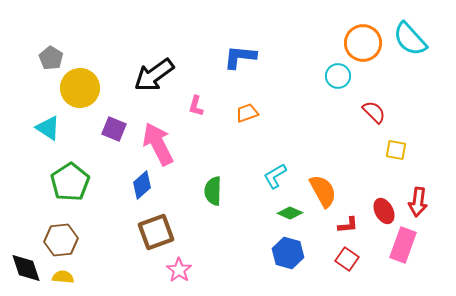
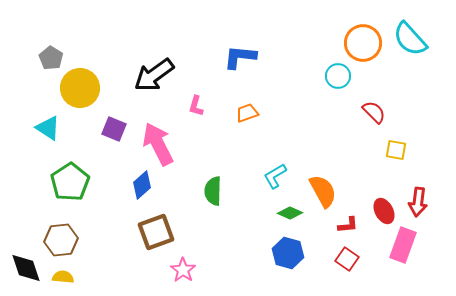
pink star: moved 4 px right
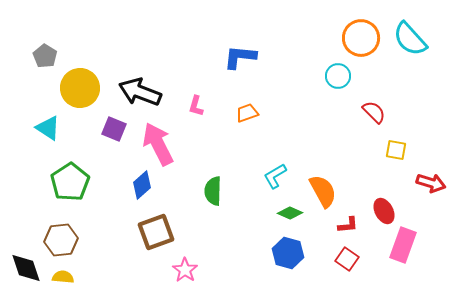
orange circle: moved 2 px left, 5 px up
gray pentagon: moved 6 px left, 2 px up
black arrow: moved 14 px left, 17 px down; rotated 57 degrees clockwise
red arrow: moved 13 px right, 19 px up; rotated 80 degrees counterclockwise
pink star: moved 2 px right
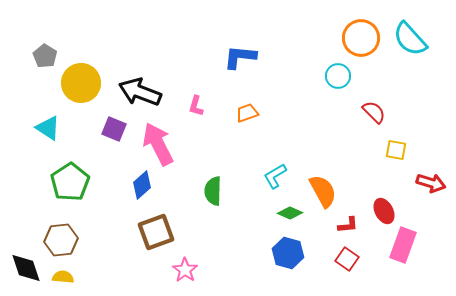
yellow circle: moved 1 px right, 5 px up
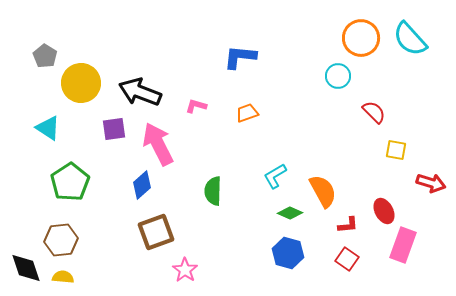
pink L-shape: rotated 90 degrees clockwise
purple square: rotated 30 degrees counterclockwise
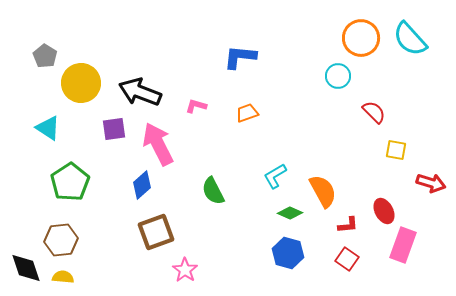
green semicircle: rotated 28 degrees counterclockwise
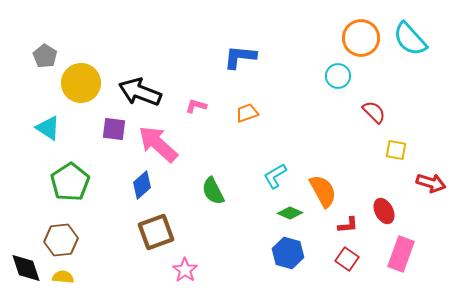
purple square: rotated 15 degrees clockwise
pink arrow: rotated 21 degrees counterclockwise
pink rectangle: moved 2 px left, 9 px down
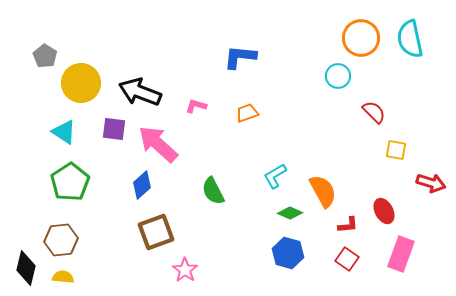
cyan semicircle: rotated 30 degrees clockwise
cyan triangle: moved 16 px right, 4 px down
black diamond: rotated 32 degrees clockwise
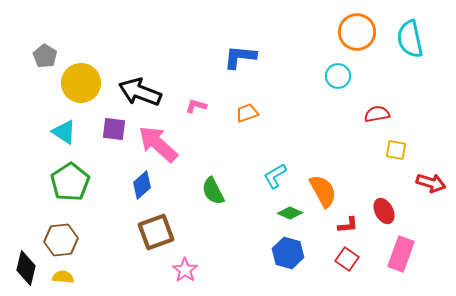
orange circle: moved 4 px left, 6 px up
red semicircle: moved 3 px right, 2 px down; rotated 55 degrees counterclockwise
